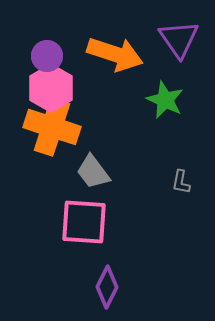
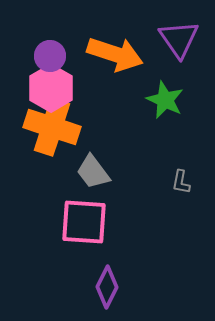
purple circle: moved 3 px right
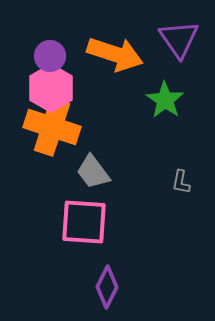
green star: rotated 9 degrees clockwise
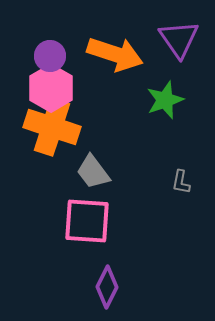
green star: rotated 18 degrees clockwise
pink square: moved 3 px right, 1 px up
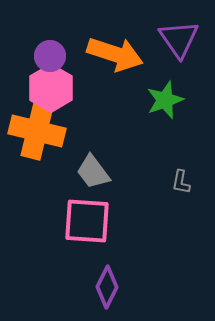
orange cross: moved 15 px left, 4 px down; rotated 4 degrees counterclockwise
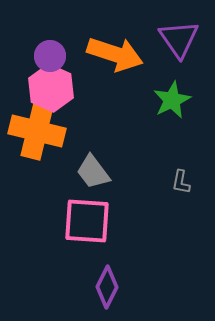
pink hexagon: rotated 6 degrees counterclockwise
green star: moved 7 px right; rotated 6 degrees counterclockwise
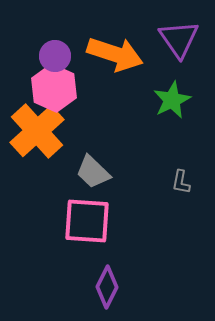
purple circle: moved 5 px right
pink hexagon: moved 3 px right
orange cross: rotated 34 degrees clockwise
gray trapezoid: rotated 9 degrees counterclockwise
